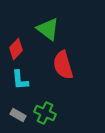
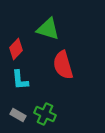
green triangle: rotated 20 degrees counterclockwise
green cross: moved 1 px down
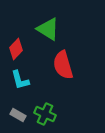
green triangle: rotated 15 degrees clockwise
cyan L-shape: rotated 10 degrees counterclockwise
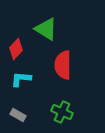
green triangle: moved 2 px left
red semicircle: rotated 16 degrees clockwise
cyan L-shape: moved 1 px right, 1 px up; rotated 110 degrees clockwise
green cross: moved 17 px right, 2 px up
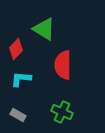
green triangle: moved 2 px left
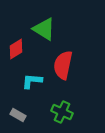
red diamond: rotated 15 degrees clockwise
red semicircle: rotated 12 degrees clockwise
cyan L-shape: moved 11 px right, 2 px down
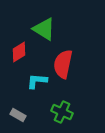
red diamond: moved 3 px right, 3 px down
red semicircle: moved 1 px up
cyan L-shape: moved 5 px right
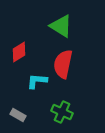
green triangle: moved 17 px right, 3 px up
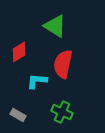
green triangle: moved 6 px left
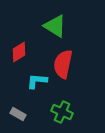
gray rectangle: moved 1 px up
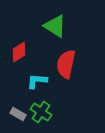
red semicircle: moved 3 px right
green cross: moved 21 px left; rotated 10 degrees clockwise
